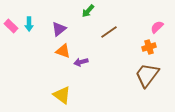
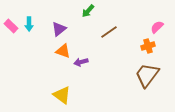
orange cross: moved 1 px left, 1 px up
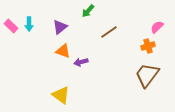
purple triangle: moved 1 px right, 2 px up
yellow triangle: moved 1 px left
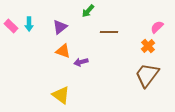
brown line: rotated 36 degrees clockwise
orange cross: rotated 24 degrees counterclockwise
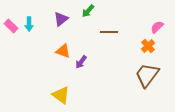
purple triangle: moved 1 px right, 8 px up
purple arrow: rotated 40 degrees counterclockwise
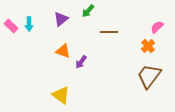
brown trapezoid: moved 2 px right, 1 px down
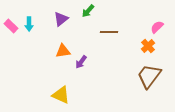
orange triangle: rotated 28 degrees counterclockwise
yellow triangle: rotated 12 degrees counterclockwise
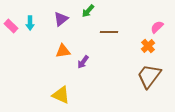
cyan arrow: moved 1 px right, 1 px up
purple arrow: moved 2 px right
